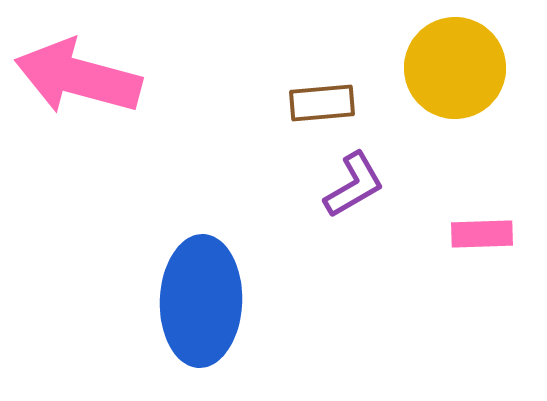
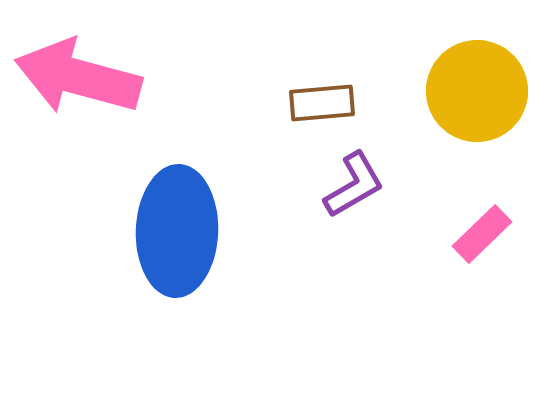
yellow circle: moved 22 px right, 23 px down
pink rectangle: rotated 42 degrees counterclockwise
blue ellipse: moved 24 px left, 70 px up
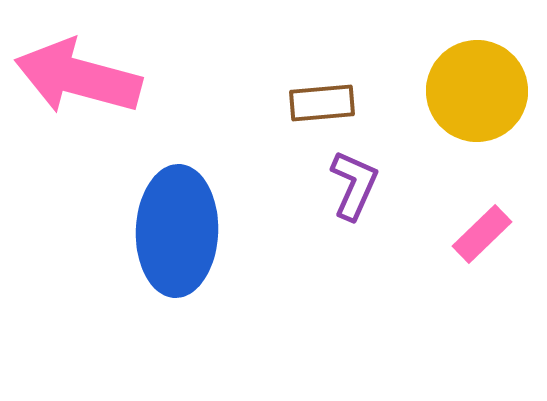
purple L-shape: rotated 36 degrees counterclockwise
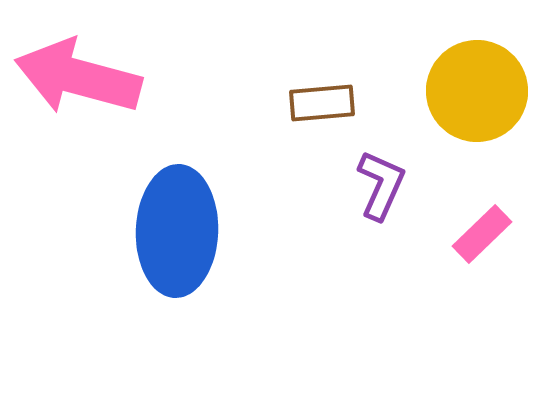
purple L-shape: moved 27 px right
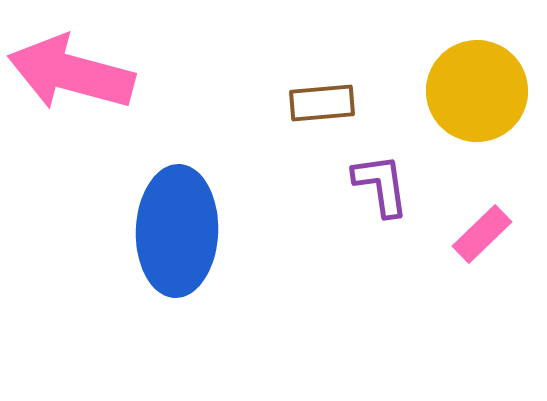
pink arrow: moved 7 px left, 4 px up
purple L-shape: rotated 32 degrees counterclockwise
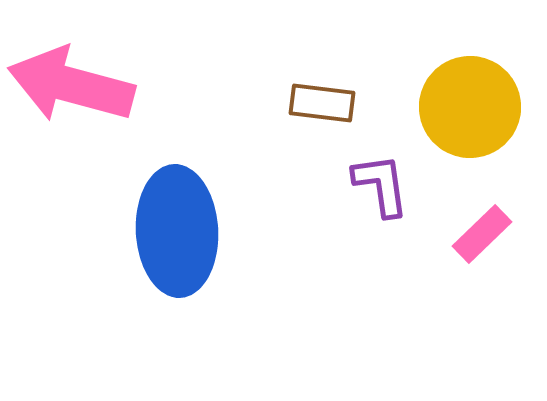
pink arrow: moved 12 px down
yellow circle: moved 7 px left, 16 px down
brown rectangle: rotated 12 degrees clockwise
blue ellipse: rotated 5 degrees counterclockwise
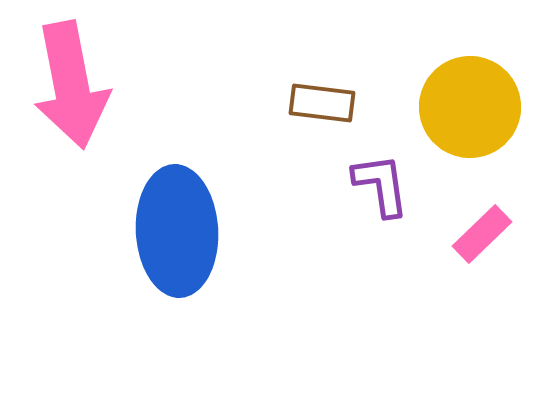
pink arrow: rotated 116 degrees counterclockwise
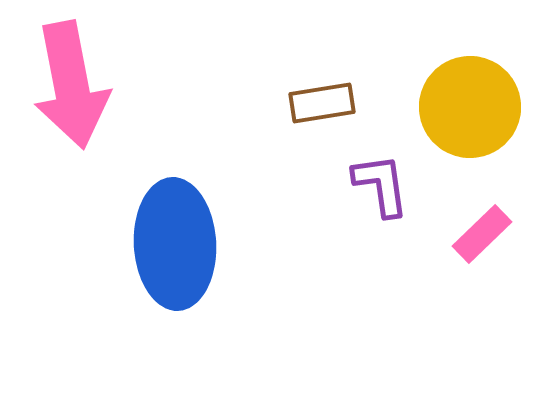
brown rectangle: rotated 16 degrees counterclockwise
blue ellipse: moved 2 px left, 13 px down
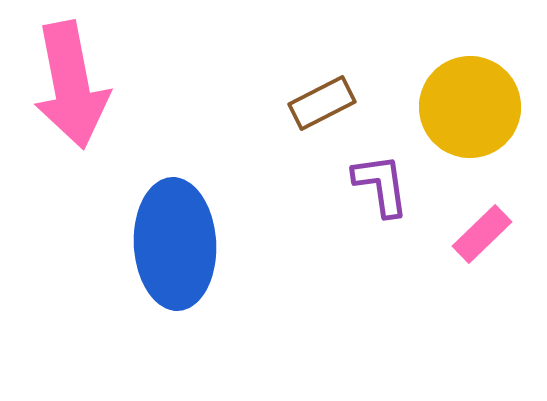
brown rectangle: rotated 18 degrees counterclockwise
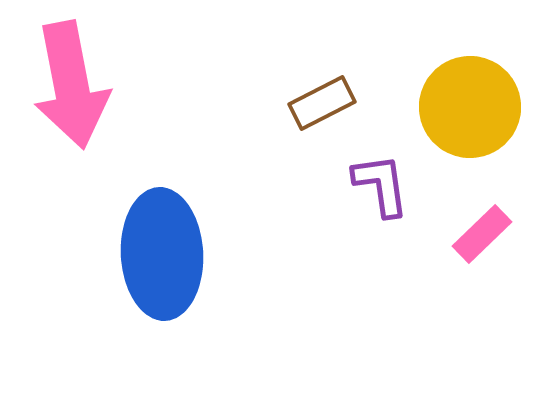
blue ellipse: moved 13 px left, 10 px down
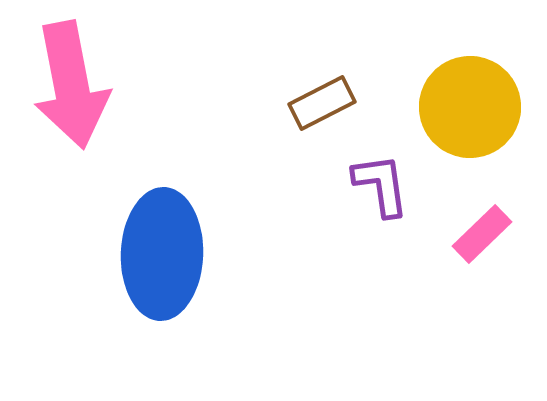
blue ellipse: rotated 5 degrees clockwise
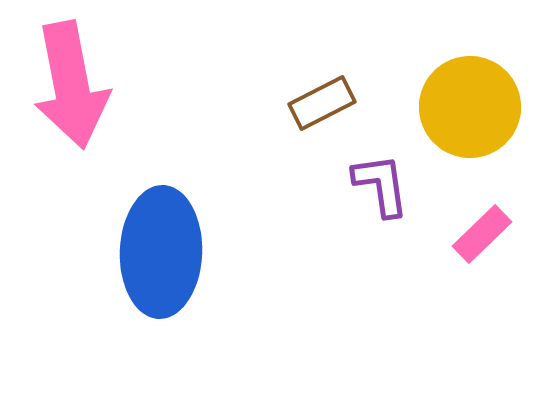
blue ellipse: moved 1 px left, 2 px up
